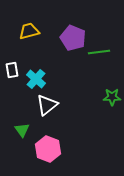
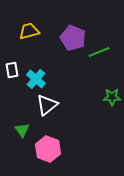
green line: rotated 15 degrees counterclockwise
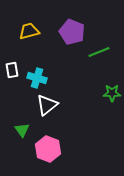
purple pentagon: moved 1 px left, 6 px up
cyan cross: moved 1 px right, 1 px up; rotated 24 degrees counterclockwise
green star: moved 4 px up
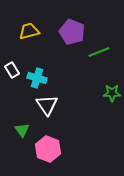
white rectangle: rotated 21 degrees counterclockwise
white triangle: rotated 25 degrees counterclockwise
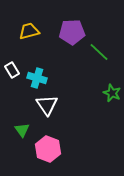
purple pentagon: rotated 25 degrees counterclockwise
green line: rotated 65 degrees clockwise
green star: rotated 24 degrees clockwise
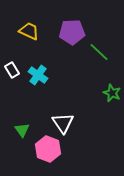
yellow trapezoid: rotated 40 degrees clockwise
cyan cross: moved 1 px right, 3 px up; rotated 18 degrees clockwise
white triangle: moved 16 px right, 18 px down
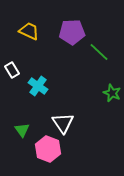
cyan cross: moved 11 px down
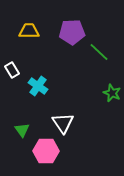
yellow trapezoid: rotated 25 degrees counterclockwise
pink hexagon: moved 2 px left, 2 px down; rotated 20 degrees counterclockwise
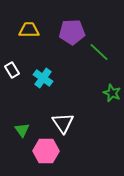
yellow trapezoid: moved 1 px up
cyan cross: moved 5 px right, 8 px up
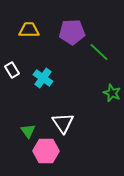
green triangle: moved 6 px right, 1 px down
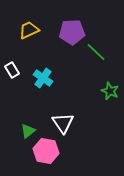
yellow trapezoid: rotated 25 degrees counterclockwise
green line: moved 3 px left
green star: moved 2 px left, 2 px up
green triangle: rotated 28 degrees clockwise
pink hexagon: rotated 10 degrees clockwise
